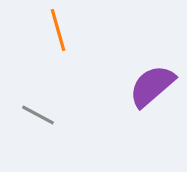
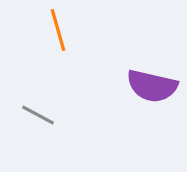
purple semicircle: rotated 126 degrees counterclockwise
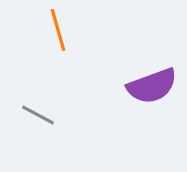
purple semicircle: rotated 33 degrees counterclockwise
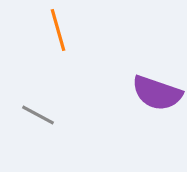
purple semicircle: moved 5 px right, 7 px down; rotated 39 degrees clockwise
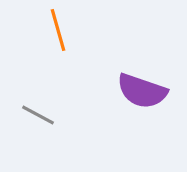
purple semicircle: moved 15 px left, 2 px up
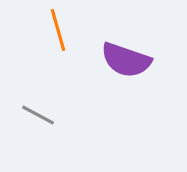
purple semicircle: moved 16 px left, 31 px up
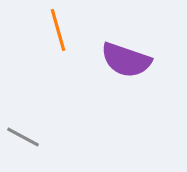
gray line: moved 15 px left, 22 px down
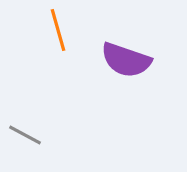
gray line: moved 2 px right, 2 px up
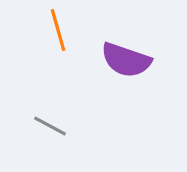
gray line: moved 25 px right, 9 px up
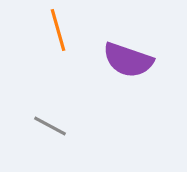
purple semicircle: moved 2 px right
